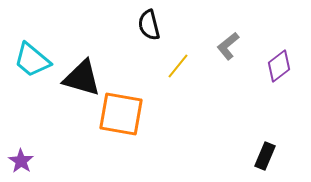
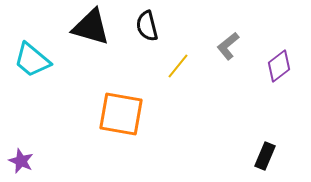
black semicircle: moved 2 px left, 1 px down
black triangle: moved 9 px right, 51 px up
purple star: rotated 10 degrees counterclockwise
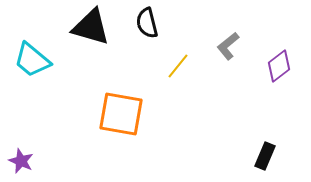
black semicircle: moved 3 px up
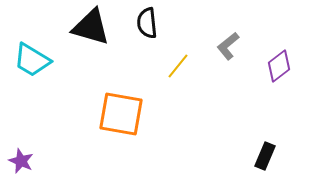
black semicircle: rotated 8 degrees clockwise
cyan trapezoid: rotated 9 degrees counterclockwise
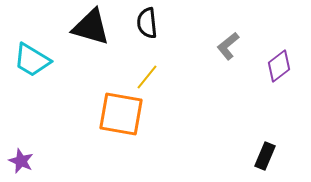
yellow line: moved 31 px left, 11 px down
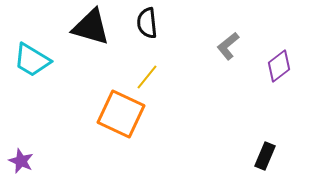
orange square: rotated 15 degrees clockwise
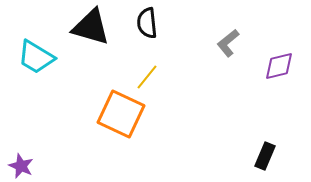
gray L-shape: moved 3 px up
cyan trapezoid: moved 4 px right, 3 px up
purple diamond: rotated 24 degrees clockwise
purple star: moved 5 px down
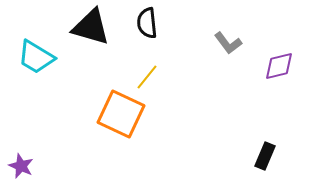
gray L-shape: rotated 88 degrees counterclockwise
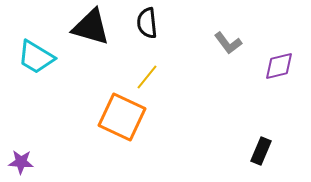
orange square: moved 1 px right, 3 px down
black rectangle: moved 4 px left, 5 px up
purple star: moved 4 px up; rotated 20 degrees counterclockwise
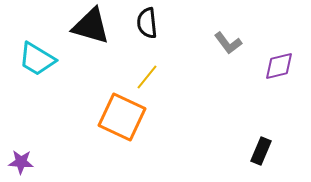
black triangle: moved 1 px up
cyan trapezoid: moved 1 px right, 2 px down
